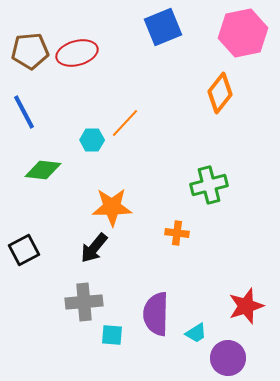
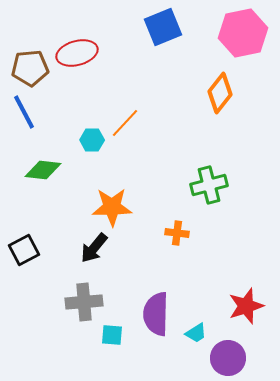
brown pentagon: moved 17 px down
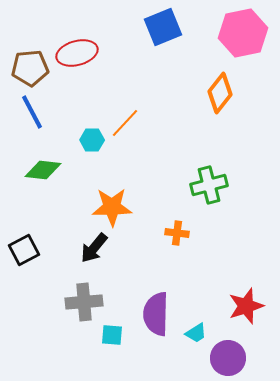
blue line: moved 8 px right
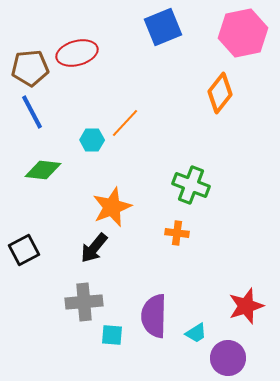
green cross: moved 18 px left; rotated 36 degrees clockwise
orange star: rotated 21 degrees counterclockwise
purple semicircle: moved 2 px left, 2 px down
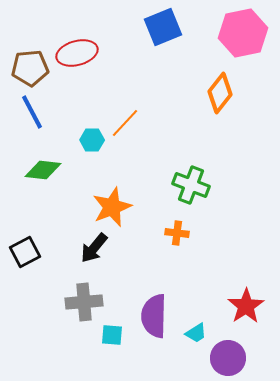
black square: moved 1 px right, 2 px down
red star: rotated 15 degrees counterclockwise
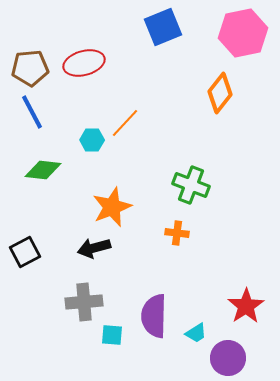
red ellipse: moved 7 px right, 10 px down
black arrow: rotated 36 degrees clockwise
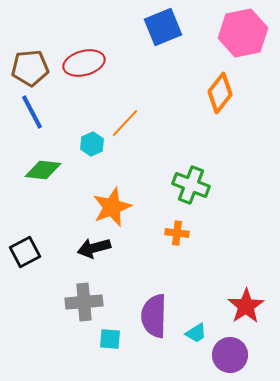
cyan hexagon: moved 4 px down; rotated 25 degrees counterclockwise
cyan square: moved 2 px left, 4 px down
purple circle: moved 2 px right, 3 px up
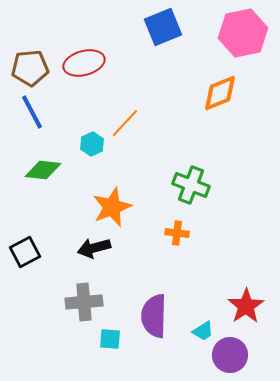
orange diamond: rotated 30 degrees clockwise
cyan trapezoid: moved 7 px right, 2 px up
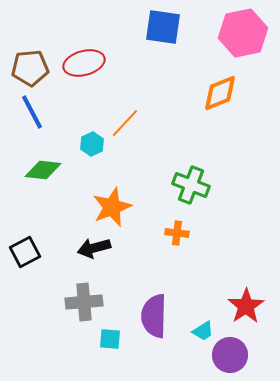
blue square: rotated 30 degrees clockwise
